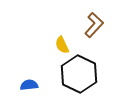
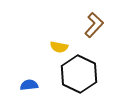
yellow semicircle: moved 3 px left, 2 px down; rotated 54 degrees counterclockwise
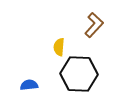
yellow semicircle: rotated 84 degrees clockwise
black hexagon: rotated 24 degrees counterclockwise
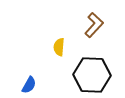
black hexagon: moved 13 px right, 1 px down
blue semicircle: rotated 126 degrees clockwise
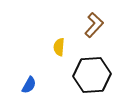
black hexagon: rotated 6 degrees counterclockwise
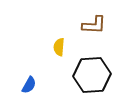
brown L-shape: rotated 50 degrees clockwise
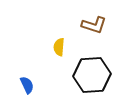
brown L-shape: rotated 15 degrees clockwise
blue semicircle: moved 2 px left; rotated 54 degrees counterclockwise
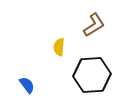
brown L-shape: rotated 50 degrees counterclockwise
blue semicircle: rotated 12 degrees counterclockwise
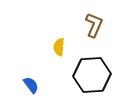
brown L-shape: rotated 35 degrees counterclockwise
blue semicircle: moved 4 px right
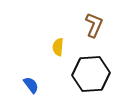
yellow semicircle: moved 1 px left
black hexagon: moved 1 px left, 1 px up
